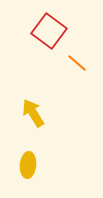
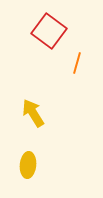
orange line: rotated 65 degrees clockwise
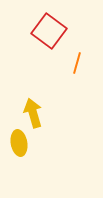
yellow arrow: rotated 16 degrees clockwise
yellow ellipse: moved 9 px left, 22 px up; rotated 15 degrees counterclockwise
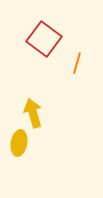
red square: moved 5 px left, 8 px down
yellow ellipse: rotated 20 degrees clockwise
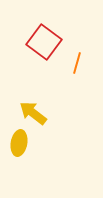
red square: moved 3 px down
yellow arrow: rotated 36 degrees counterclockwise
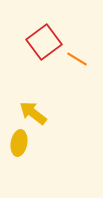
red square: rotated 16 degrees clockwise
orange line: moved 4 px up; rotated 75 degrees counterclockwise
